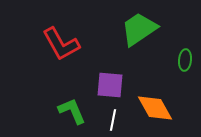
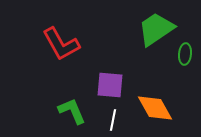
green trapezoid: moved 17 px right
green ellipse: moved 6 px up
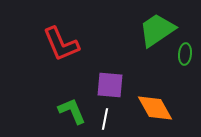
green trapezoid: moved 1 px right, 1 px down
red L-shape: rotated 6 degrees clockwise
white line: moved 8 px left, 1 px up
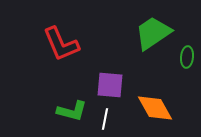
green trapezoid: moved 4 px left, 3 px down
green ellipse: moved 2 px right, 3 px down
green L-shape: rotated 128 degrees clockwise
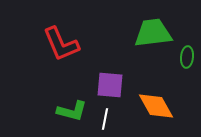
green trapezoid: rotated 27 degrees clockwise
orange diamond: moved 1 px right, 2 px up
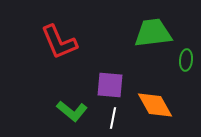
red L-shape: moved 2 px left, 2 px up
green ellipse: moved 1 px left, 3 px down
orange diamond: moved 1 px left, 1 px up
green L-shape: rotated 24 degrees clockwise
white line: moved 8 px right, 1 px up
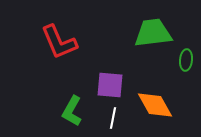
green L-shape: rotated 80 degrees clockwise
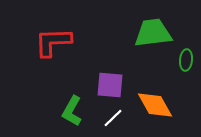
red L-shape: moved 6 px left; rotated 111 degrees clockwise
white line: rotated 35 degrees clockwise
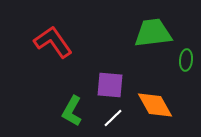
red L-shape: rotated 57 degrees clockwise
